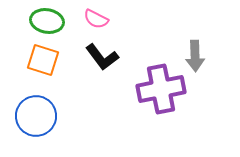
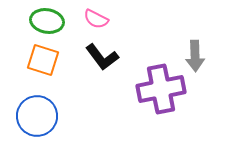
blue circle: moved 1 px right
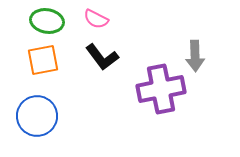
orange square: rotated 28 degrees counterclockwise
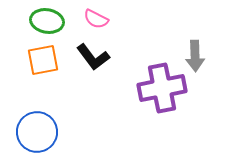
black L-shape: moved 9 px left
purple cross: moved 1 px right, 1 px up
blue circle: moved 16 px down
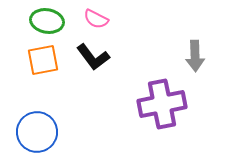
purple cross: moved 16 px down
